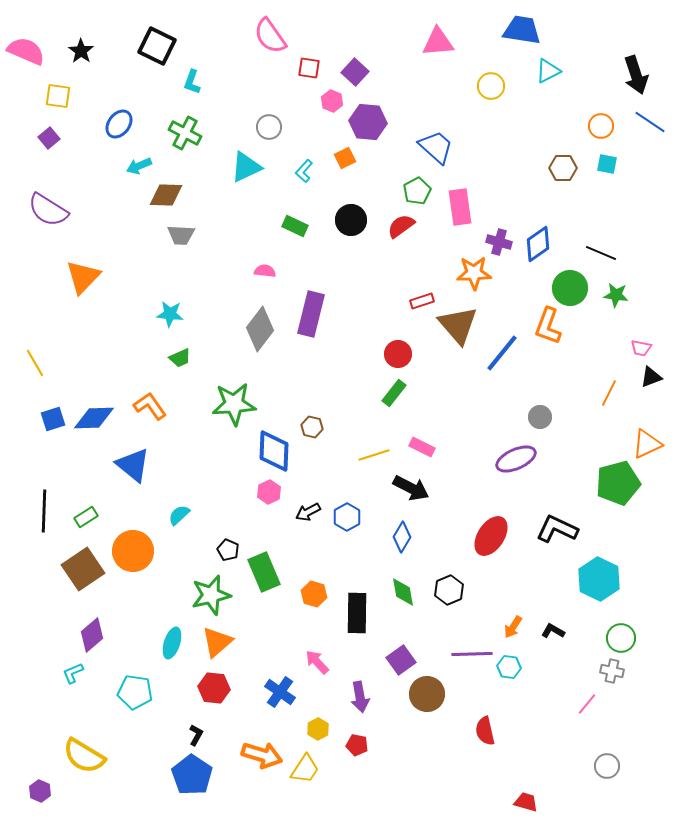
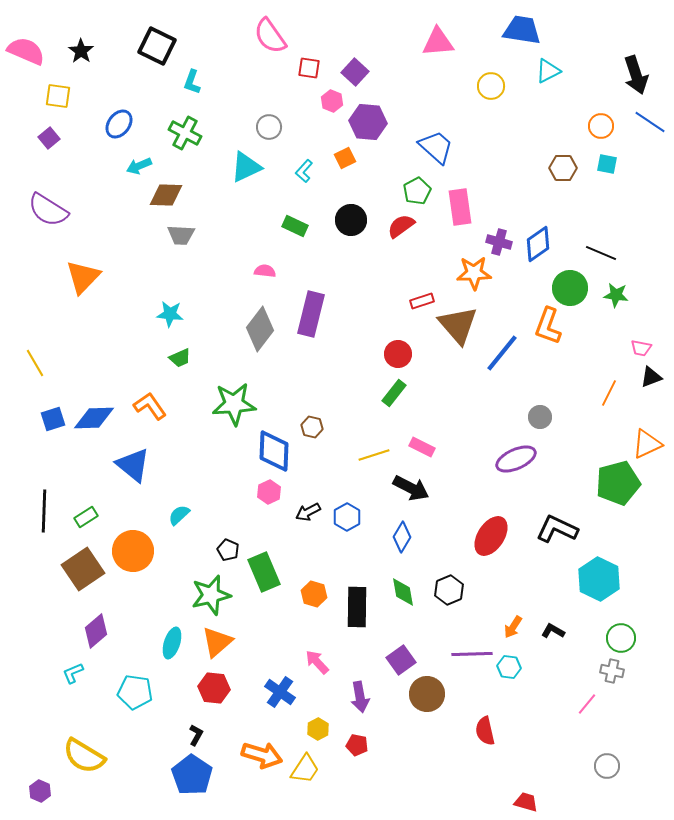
black rectangle at (357, 613): moved 6 px up
purple diamond at (92, 635): moved 4 px right, 4 px up
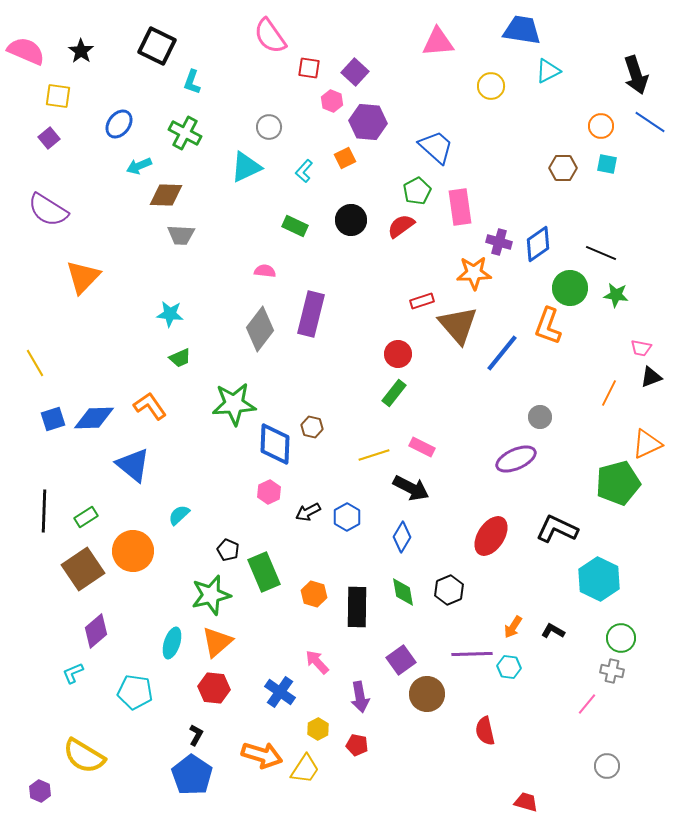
blue diamond at (274, 451): moved 1 px right, 7 px up
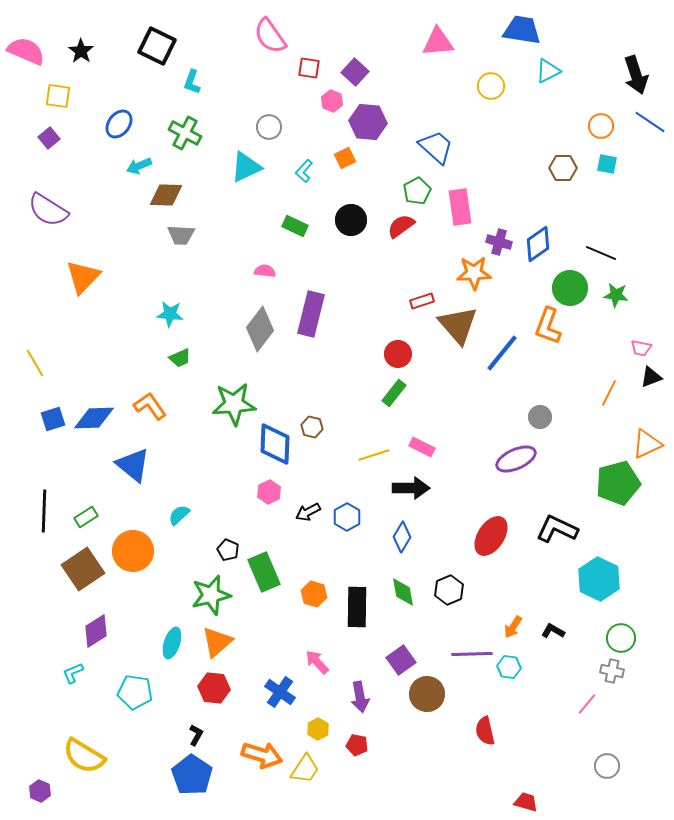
black arrow at (411, 488): rotated 27 degrees counterclockwise
purple diamond at (96, 631): rotated 8 degrees clockwise
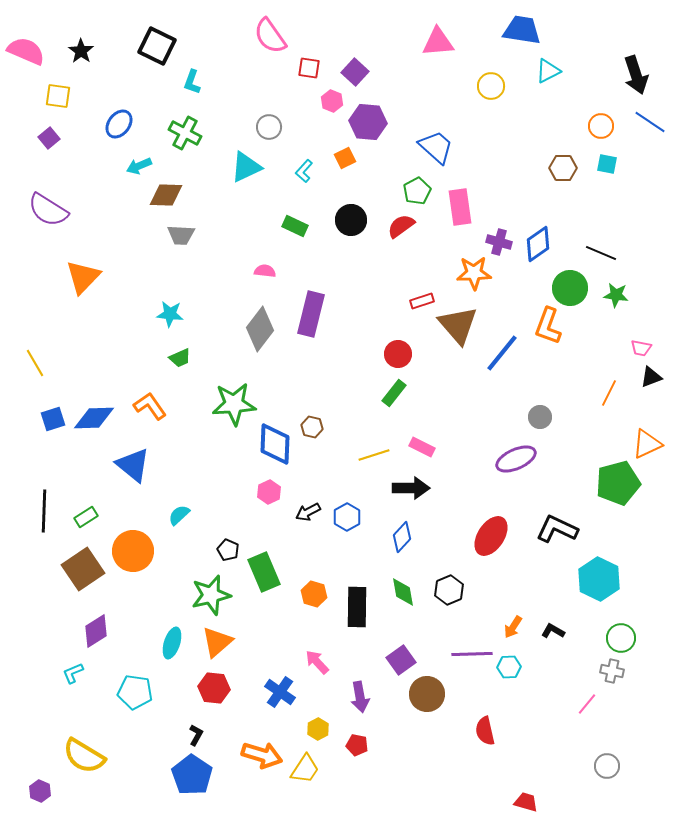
blue diamond at (402, 537): rotated 12 degrees clockwise
cyan hexagon at (509, 667): rotated 10 degrees counterclockwise
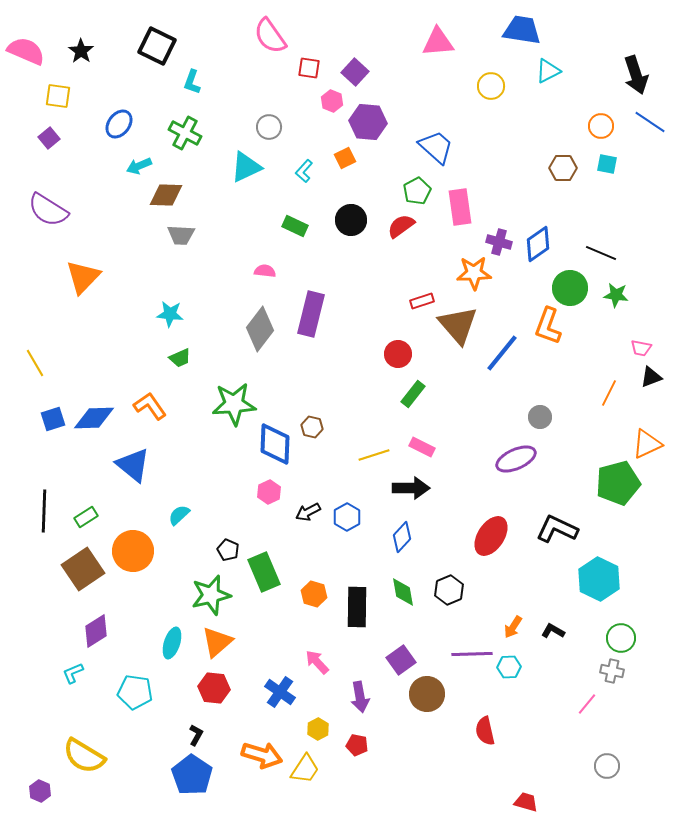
green rectangle at (394, 393): moved 19 px right, 1 px down
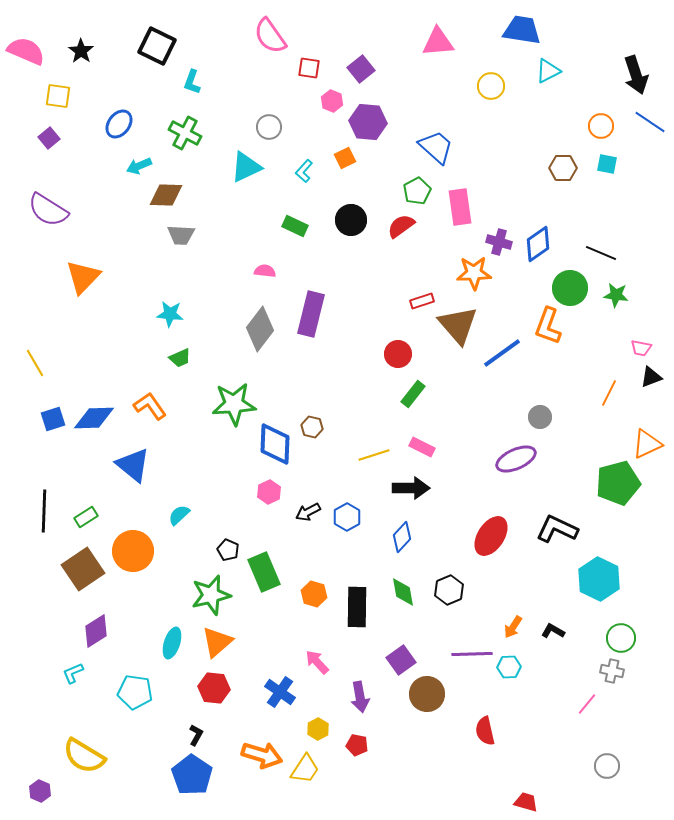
purple square at (355, 72): moved 6 px right, 3 px up; rotated 8 degrees clockwise
blue line at (502, 353): rotated 15 degrees clockwise
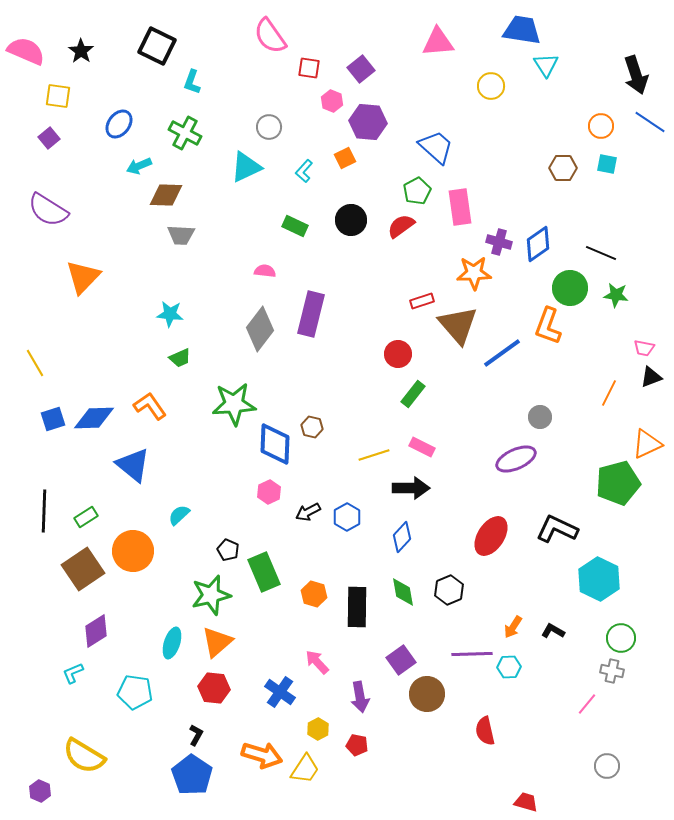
cyan triangle at (548, 71): moved 2 px left, 6 px up; rotated 36 degrees counterclockwise
pink trapezoid at (641, 348): moved 3 px right
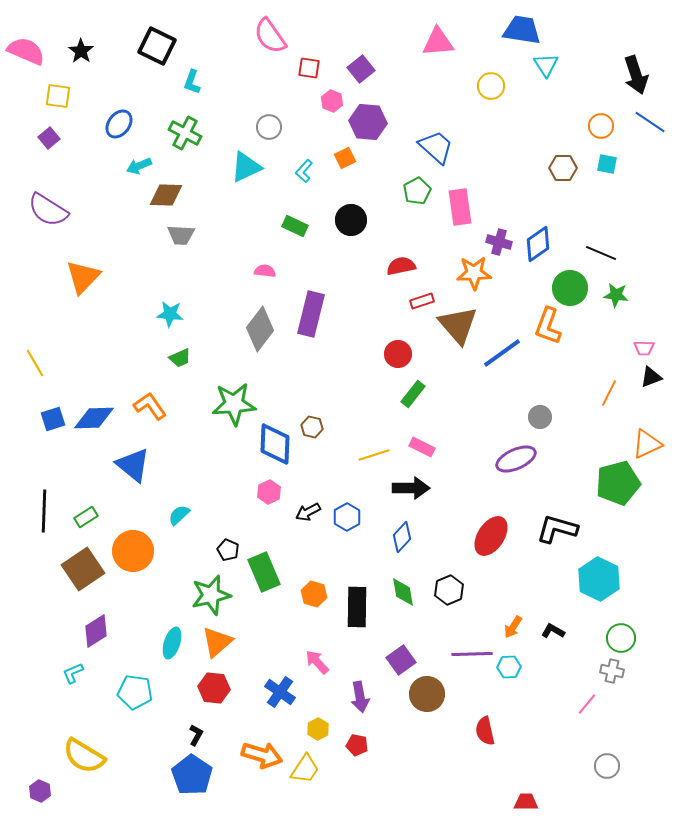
red semicircle at (401, 226): moved 40 px down; rotated 24 degrees clockwise
pink trapezoid at (644, 348): rotated 10 degrees counterclockwise
black L-shape at (557, 529): rotated 9 degrees counterclockwise
red trapezoid at (526, 802): rotated 15 degrees counterclockwise
